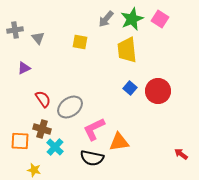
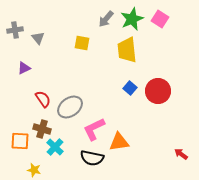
yellow square: moved 2 px right, 1 px down
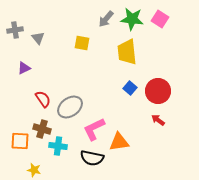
green star: rotated 30 degrees clockwise
yellow trapezoid: moved 2 px down
cyan cross: moved 3 px right, 1 px up; rotated 36 degrees counterclockwise
red arrow: moved 23 px left, 34 px up
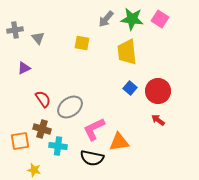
orange square: rotated 12 degrees counterclockwise
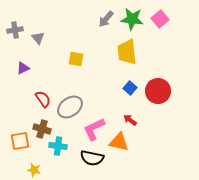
pink square: rotated 18 degrees clockwise
yellow square: moved 6 px left, 16 px down
purple triangle: moved 1 px left
red arrow: moved 28 px left
orange triangle: rotated 20 degrees clockwise
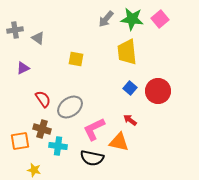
gray triangle: rotated 16 degrees counterclockwise
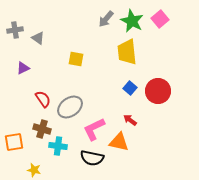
green star: moved 2 px down; rotated 20 degrees clockwise
orange square: moved 6 px left, 1 px down
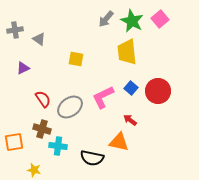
gray triangle: moved 1 px right, 1 px down
blue square: moved 1 px right
pink L-shape: moved 9 px right, 32 px up
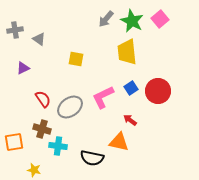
blue square: rotated 16 degrees clockwise
